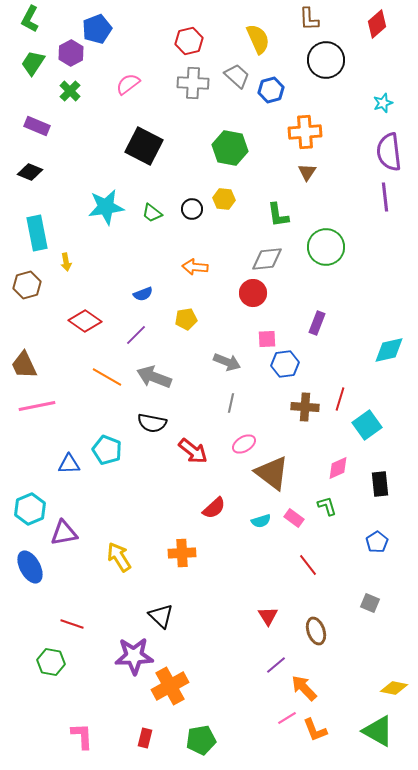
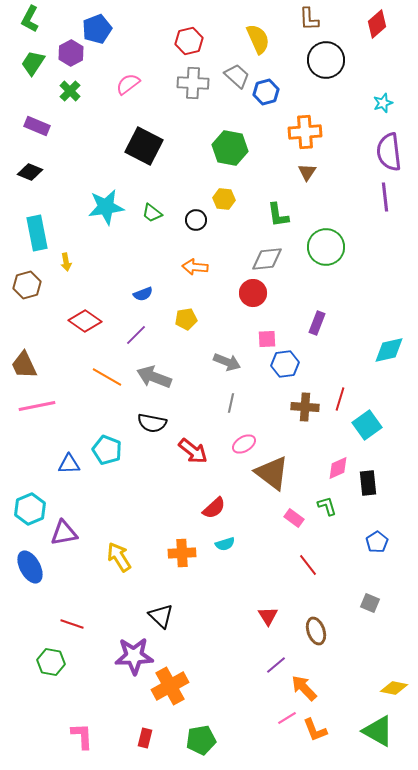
blue hexagon at (271, 90): moved 5 px left, 2 px down
black circle at (192, 209): moved 4 px right, 11 px down
black rectangle at (380, 484): moved 12 px left, 1 px up
cyan semicircle at (261, 521): moved 36 px left, 23 px down
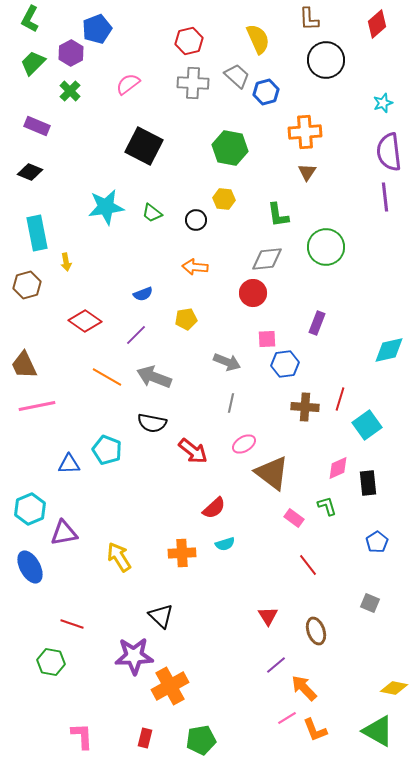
green trapezoid at (33, 63): rotated 12 degrees clockwise
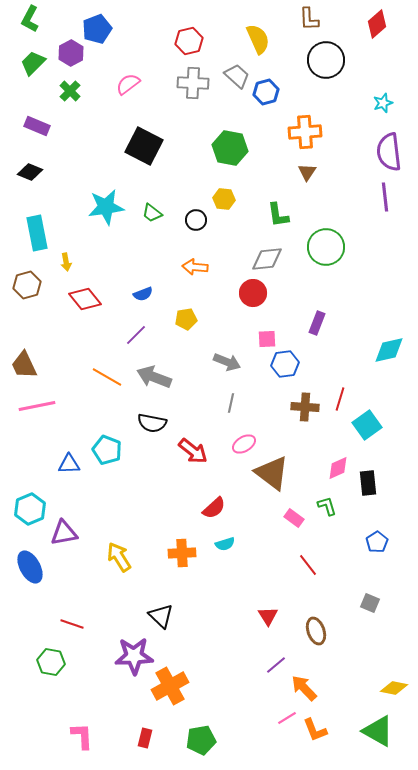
red diamond at (85, 321): moved 22 px up; rotated 16 degrees clockwise
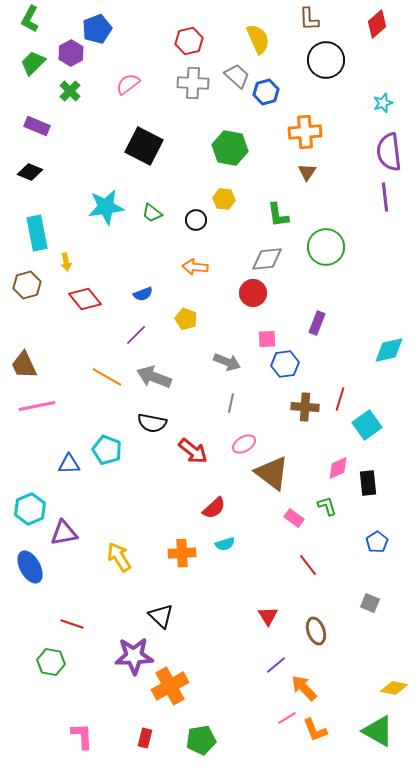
yellow pentagon at (186, 319): rotated 30 degrees clockwise
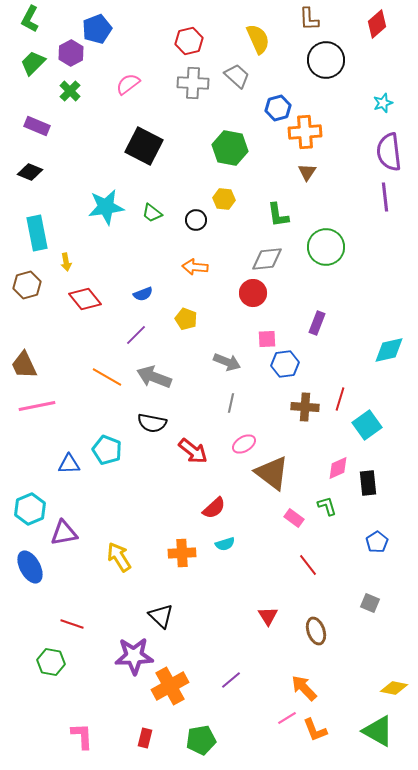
blue hexagon at (266, 92): moved 12 px right, 16 px down
purple line at (276, 665): moved 45 px left, 15 px down
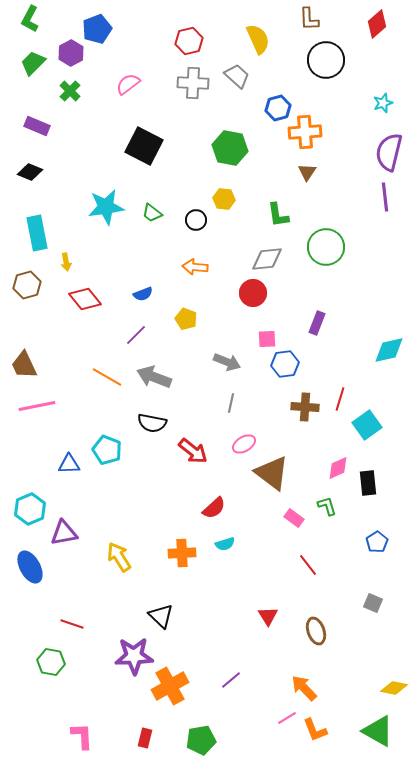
purple semicircle at (389, 152): rotated 21 degrees clockwise
gray square at (370, 603): moved 3 px right
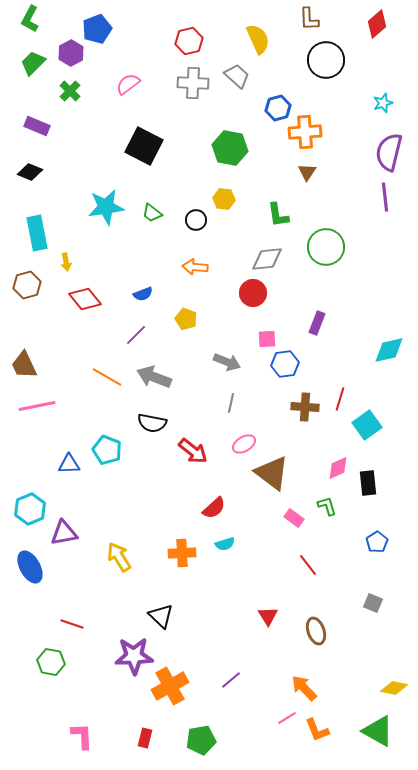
orange L-shape at (315, 730): moved 2 px right
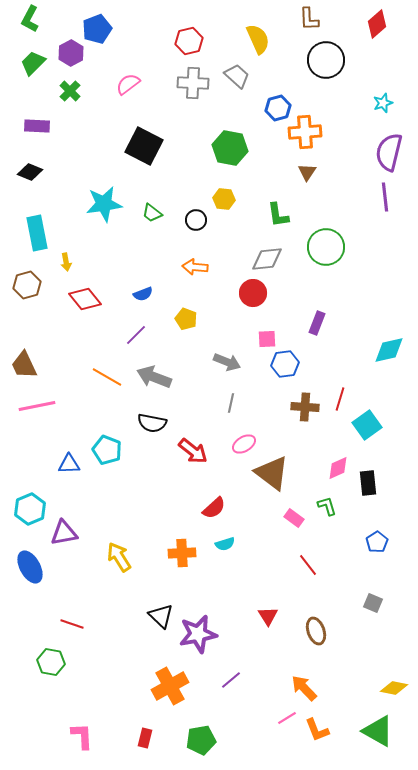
purple rectangle at (37, 126): rotated 20 degrees counterclockwise
cyan star at (106, 207): moved 2 px left, 3 px up
purple star at (134, 656): moved 64 px right, 22 px up; rotated 9 degrees counterclockwise
